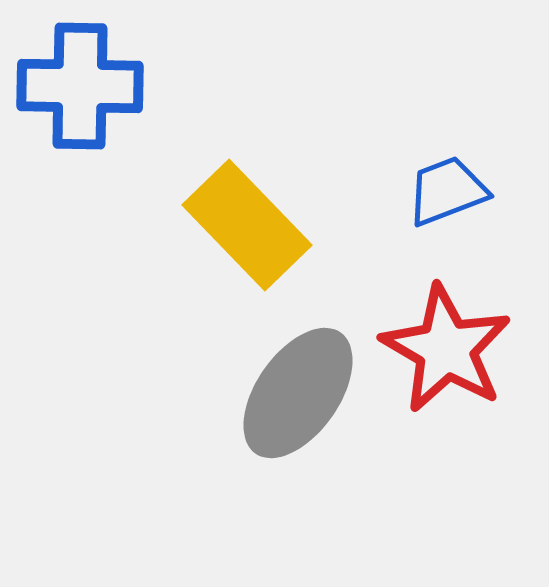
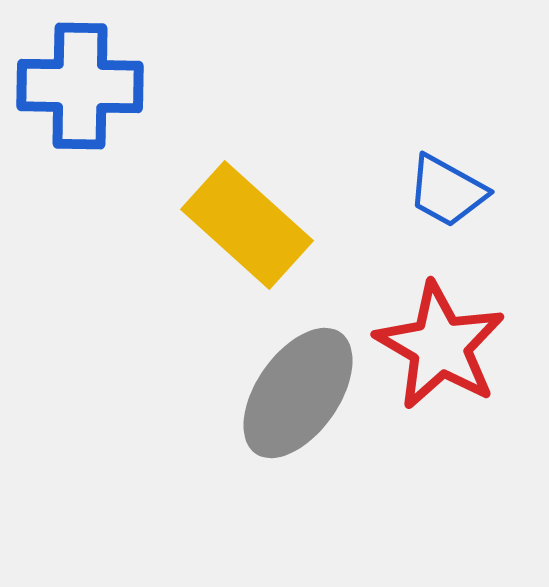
blue trapezoid: rotated 130 degrees counterclockwise
yellow rectangle: rotated 4 degrees counterclockwise
red star: moved 6 px left, 3 px up
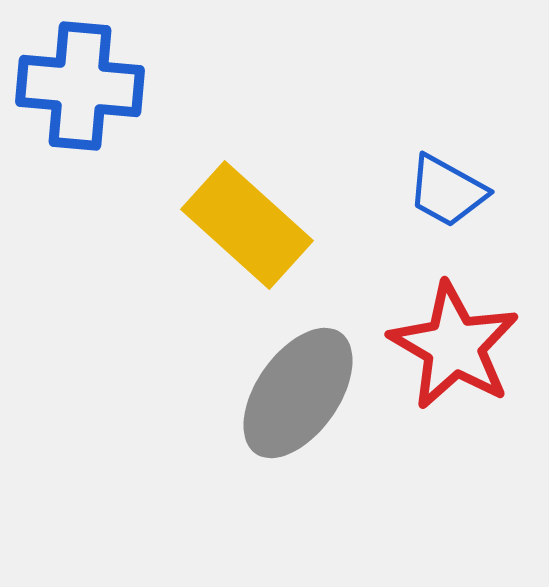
blue cross: rotated 4 degrees clockwise
red star: moved 14 px right
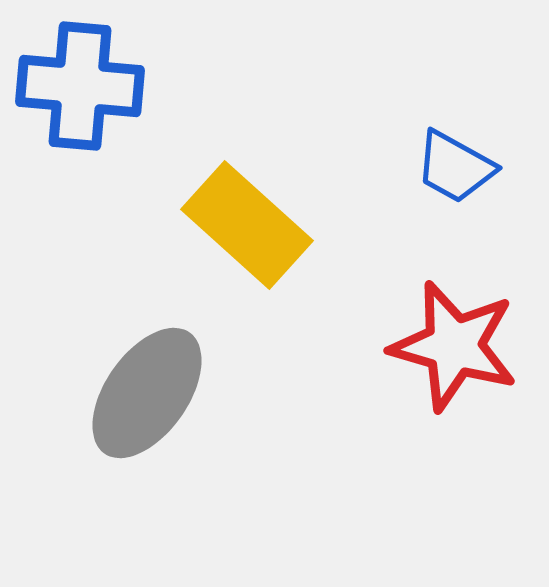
blue trapezoid: moved 8 px right, 24 px up
red star: rotated 14 degrees counterclockwise
gray ellipse: moved 151 px left
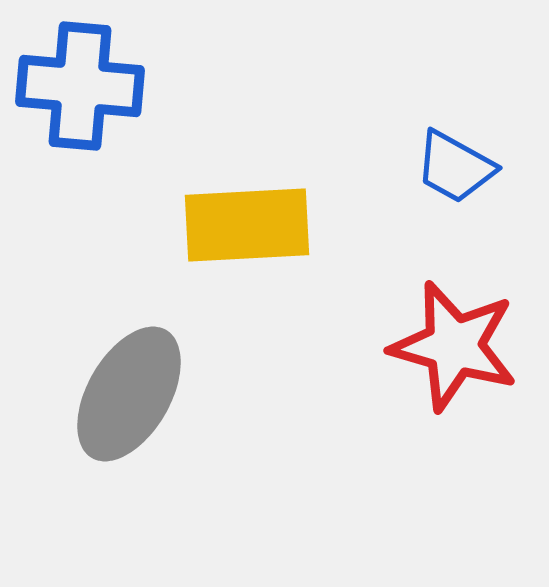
yellow rectangle: rotated 45 degrees counterclockwise
gray ellipse: moved 18 px left, 1 px down; rotated 5 degrees counterclockwise
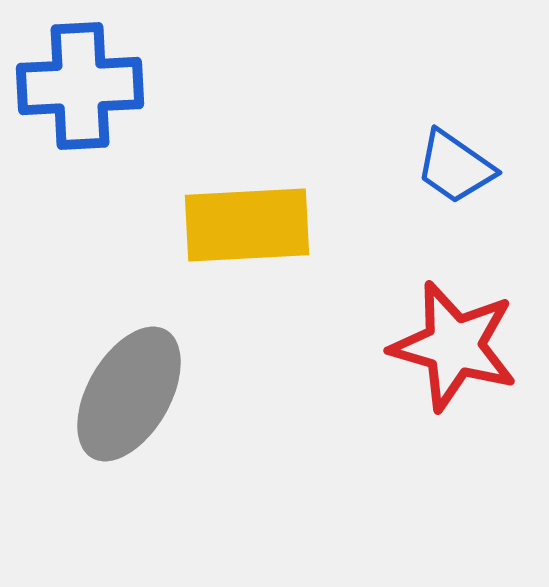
blue cross: rotated 8 degrees counterclockwise
blue trapezoid: rotated 6 degrees clockwise
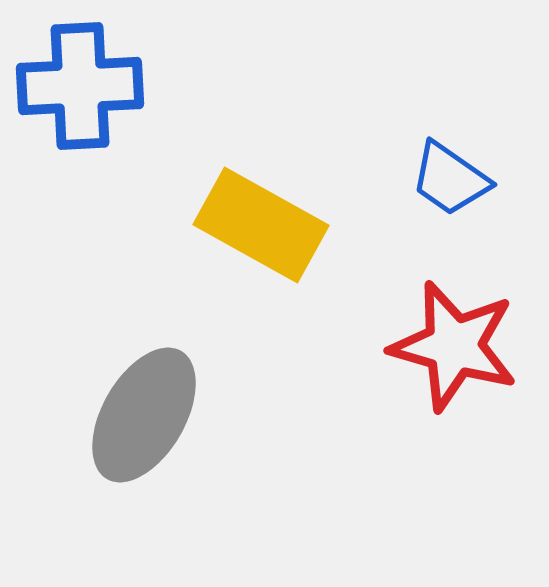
blue trapezoid: moved 5 px left, 12 px down
yellow rectangle: moved 14 px right; rotated 32 degrees clockwise
gray ellipse: moved 15 px right, 21 px down
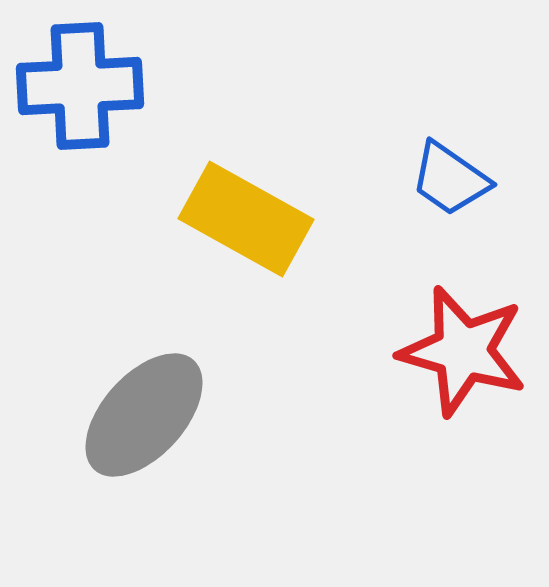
yellow rectangle: moved 15 px left, 6 px up
red star: moved 9 px right, 5 px down
gray ellipse: rotated 12 degrees clockwise
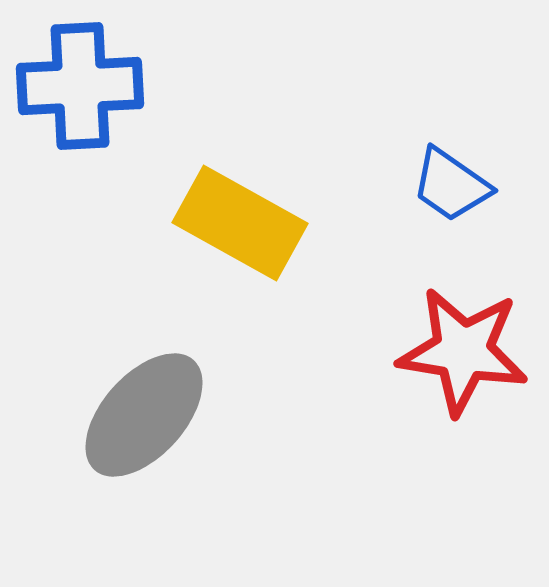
blue trapezoid: moved 1 px right, 6 px down
yellow rectangle: moved 6 px left, 4 px down
red star: rotated 7 degrees counterclockwise
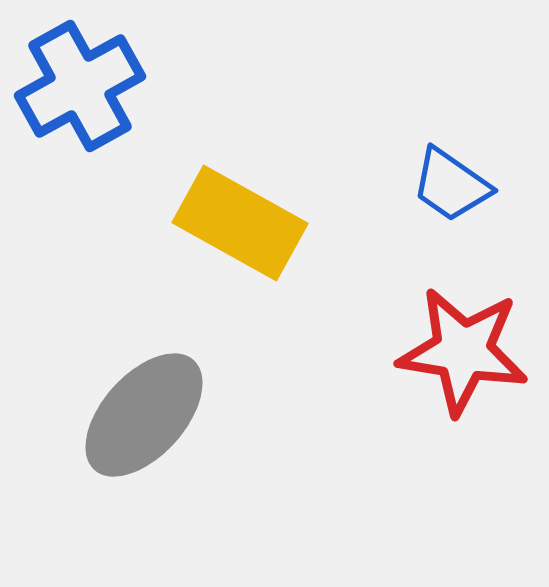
blue cross: rotated 26 degrees counterclockwise
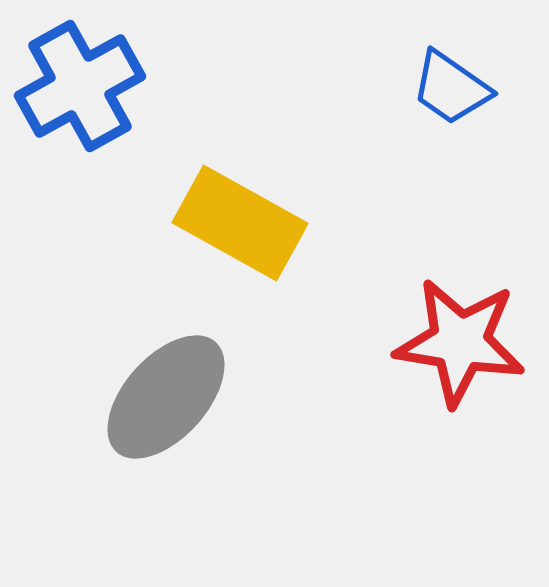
blue trapezoid: moved 97 px up
red star: moved 3 px left, 9 px up
gray ellipse: moved 22 px right, 18 px up
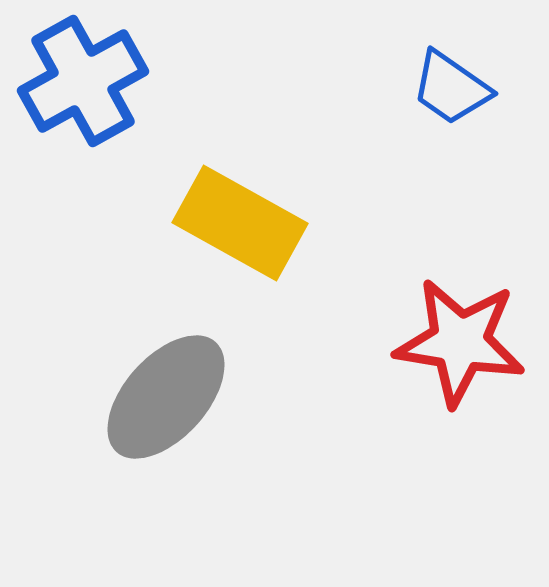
blue cross: moved 3 px right, 5 px up
